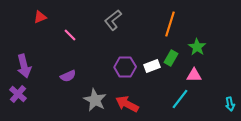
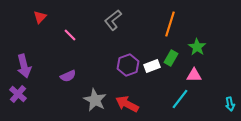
red triangle: rotated 24 degrees counterclockwise
purple hexagon: moved 3 px right, 2 px up; rotated 20 degrees counterclockwise
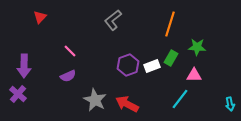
pink line: moved 16 px down
green star: rotated 30 degrees counterclockwise
purple arrow: rotated 15 degrees clockwise
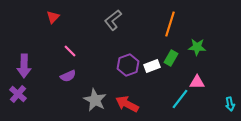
red triangle: moved 13 px right
pink triangle: moved 3 px right, 7 px down
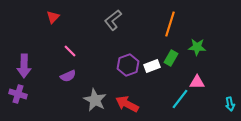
purple cross: rotated 24 degrees counterclockwise
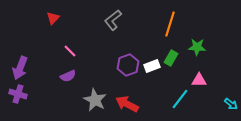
red triangle: moved 1 px down
purple arrow: moved 4 px left, 2 px down; rotated 20 degrees clockwise
pink triangle: moved 2 px right, 2 px up
cyan arrow: moved 1 px right; rotated 40 degrees counterclockwise
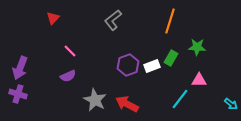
orange line: moved 3 px up
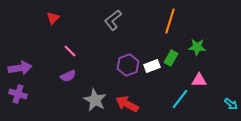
purple arrow: rotated 120 degrees counterclockwise
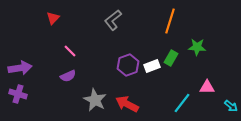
pink triangle: moved 8 px right, 7 px down
cyan line: moved 2 px right, 4 px down
cyan arrow: moved 2 px down
